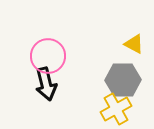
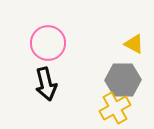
pink circle: moved 13 px up
yellow cross: moved 1 px left, 1 px up
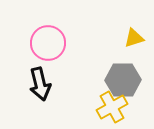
yellow triangle: moved 6 px up; rotated 45 degrees counterclockwise
black arrow: moved 6 px left
yellow cross: moved 3 px left, 1 px up
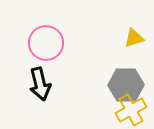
pink circle: moved 2 px left
gray hexagon: moved 3 px right, 5 px down
yellow cross: moved 19 px right, 3 px down
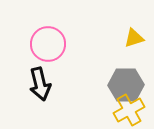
pink circle: moved 2 px right, 1 px down
yellow cross: moved 2 px left
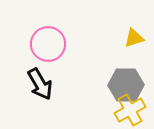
black arrow: rotated 16 degrees counterclockwise
yellow cross: moved 1 px right
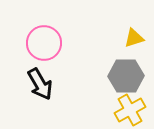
pink circle: moved 4 px left, 1 px up
gray hexagon: moved 9 px up
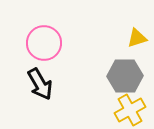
yellow triangle: moved 3 px right
gray hexagon: moved 1 px left
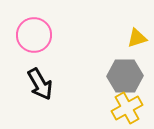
pink circle: moved 10 px left, 8 px up
yellow cross: moved 3 px left, 2 px up
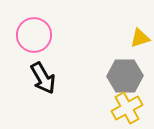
yellow triangle: moved 3 px right
black arrow: moved 3 px right, 6 px up
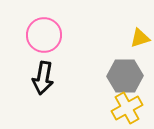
pink circle: moved 10 px right
black arrow: rotated 40 degrees clockwise
